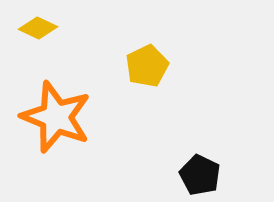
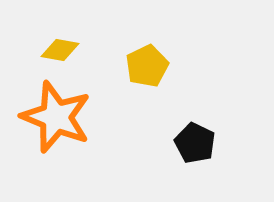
yellow diamond: moved 22 px right, 22 px down; rotated 15 degrees counterclockwise
black pentagon: moved 5 px left, 32 px up
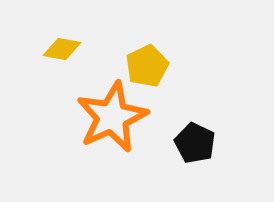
yellow diamond: moved 2 px right, 1 px up
orange star: moved 56 px right; rotated 26 degrees clockwise
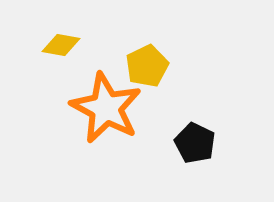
yellow diamond: moved 1 px left, 4 px up
orange star: moved 6 px left, 9 px up; rotated 20 degrees counterclockwise
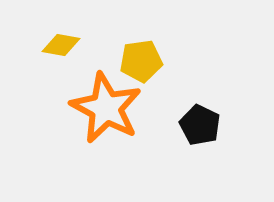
yellow pentagon: moved 6 px left, 5 px up; rotated 18 degrees clockwise
black pentagon: moved 5 px right, 18 px up
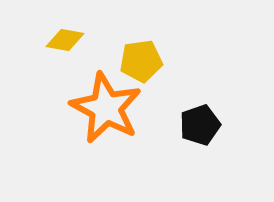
yellow diamond: moved 4 px right, 5 px up
black pentagon: rotated 27 degrees clockwise
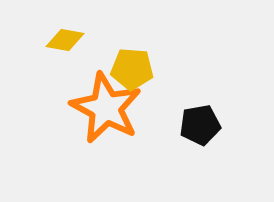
yellow pentagon: moved 9 px left, 8 px down; rotated 12 degrees clockwise
black pentagon: rotated 9 degrees clockwise
